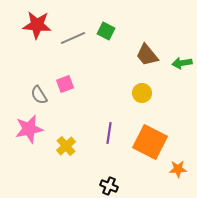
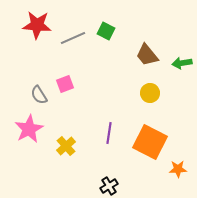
yellow circle: moved 8 px right
pink star: rotated 16 degrees counterclockwise
black cross: rotated 36 degrees clockwise
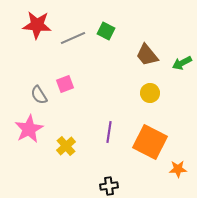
green arrow: rotated 18 degrees counterclockwise
purple line: moved 1 px up
black cross: rotated 24 degrees clockwise
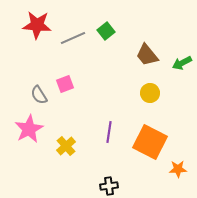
green square: rotated 24 degrees clockwise
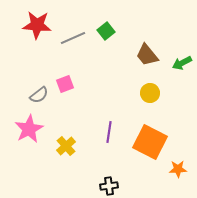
gray semicircle: rotated 96 degrees counterclockwise
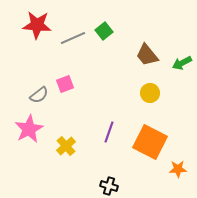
green square: moved 2 px left
purple line: rotated 10 degrees clockwise
black cross: rotated 24 degrees clockwise
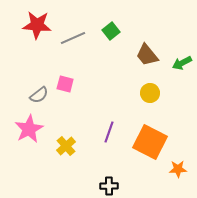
green square: moved 7 px right
pink square: rotated 36 degrees clockwise
black cross: rotated 18 degrees counterclockwise
